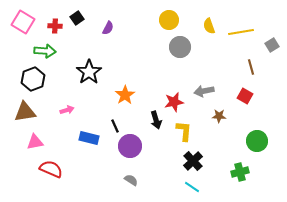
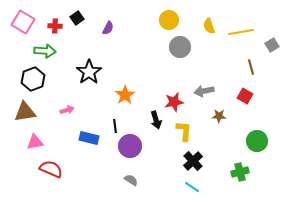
black line: rotated 16 degrees clockwise
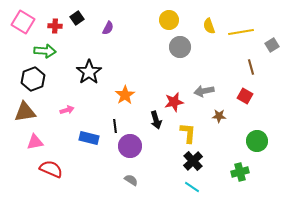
yellow L-shape: moved 4 px right, 2 px down
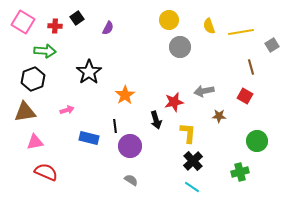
red semicircle: moved 5 px left, 3 px down
